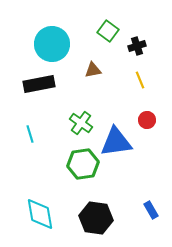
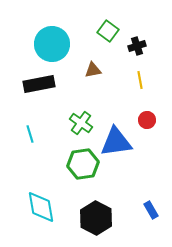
yellow line: rotated 12 degrees clockwise
cyan diamond: moved 1 px right, 7 px up
black hexagon: rotated 20 degrees clockwise
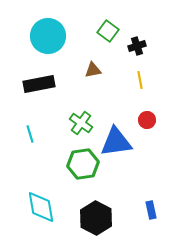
cyan circle: moved 4 px left, 8 px up
blue rectangle: rotated 18 degrees clockwise
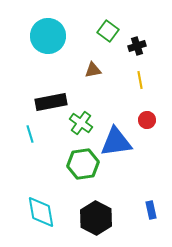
black rectangle: moved 12 px right, 18 px down
cyan diamond: moved 5 px down
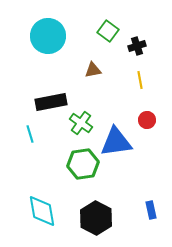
cyan diamond: moved 1 px right, 1 px up
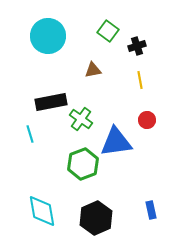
green cross: moved 4 px up
green hexagon: rotated 12 degrees counterclockwise
black hexagon: rotated 8 degrees clockwise
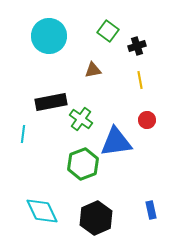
cyan circle: moved 1 px right
cyan line: moved 7 px left; rotated 24 degrees clockwise
cyan diamond: rotated 16 degrees counterclockwise
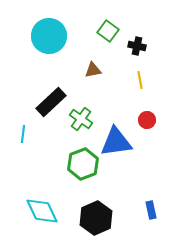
black cross: rotated 30 degrees clockwise
black rectangle: rotated 32 degrees counterclockwise
